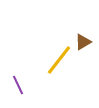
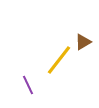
purple line: moved 10 px right
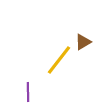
purple line: moved 7 px down; rotated 24 degrees clockwise
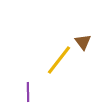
brown triangle: rotated 36 degrees counterclockwise
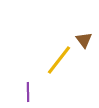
brown triangle: moved 1 px right, 2 px up
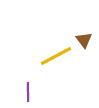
yellow line: moved 3 px left, 4 px up; rotated 24 degrees clockwise
